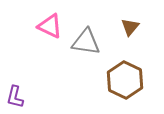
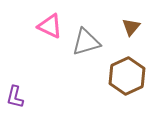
brown triangle: moved 1 px right
gray triangle: rotated 24 degrees counterclockwise
brown hexagon: moved 2 px right, 4 px up; rotated 9 degrees clockwise
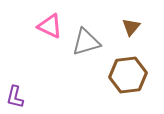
brown hexagon: moved 1 px right, 1 px up; rotated 18 degrees clockwise
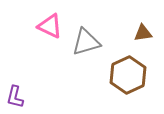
brown triangle: moved 12 px right, 6 px down; rotated 42 degrees clockwise
brown hexagon: rotated 18 degrees counterclockwise
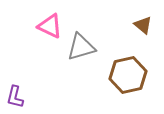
brown triangle: moved 8 px up; rotated 48 degrees clockwise
gray triangle: moved 5 px left, 5 px down
brown hexagon: rotated 12 degrees clockwise
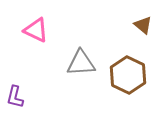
pink triangle: moved 14 px left, 4 px down
gray triangle: moved 16 px down; rotated 12 degrees clockwise
brown hexagon: rotated 21 degrees counterclockwise
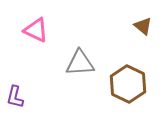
brown triangle: moved 1 px down
gray triangle: moved 1 px left
brown hexagon: moved 9 px down
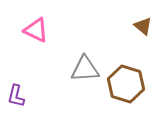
gray triangle: moved 5 px right, 6 px down
brown hexagon: moved 2 px left; rotated 9 degrees counterclockwise
purple L-shape: moved 1 px right, 1 px up
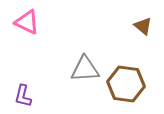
pink triangle: moved 9 px left, 8 px up
brown hexagon: rotated 9 degrees counterclockwise
purple L-shape: moved 7 px right
